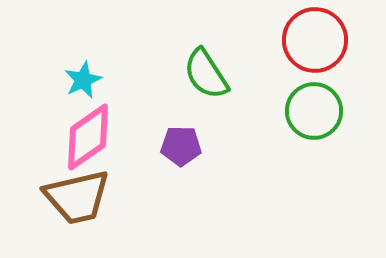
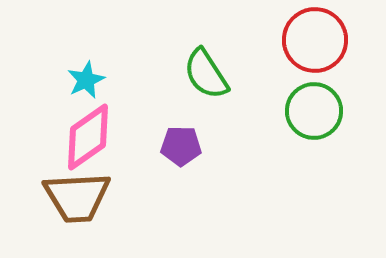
cyan star: moved 3 px right
brown trapezoid: rotated 10 degrees clockwise
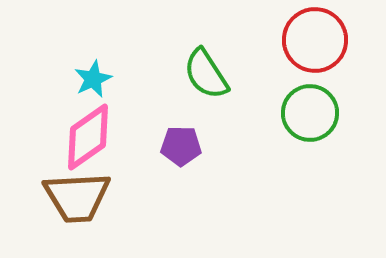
cyan star: moved 7 px right, 1 px up
green circle: moved 4 px left, 2 px down
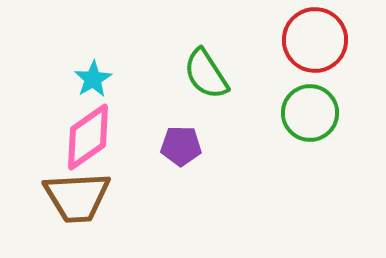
cyan star: rotated 6 degrees counterclockwise
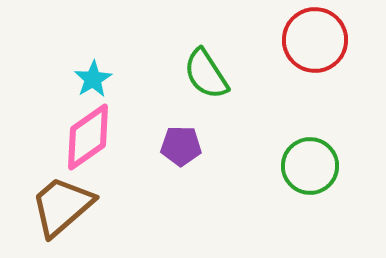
green circle: moved 53 px down
brown trapezoid: moved 15 px left, 9 px down; rotated 142 degrees clockwise
